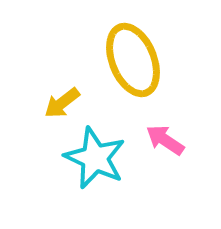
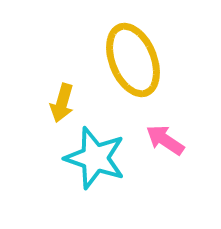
yellow arrow: rotated 36 degrees counterclockwise
cyan star: rotated 6 degrees counterclockwise
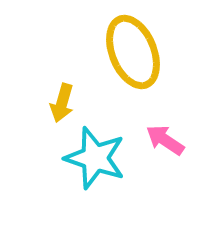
yellow ellipse: moved 8 px up
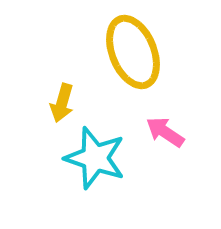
pink arrow: moved 8 px up
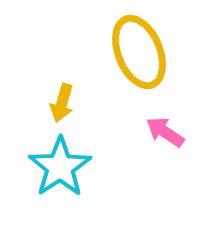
yellow ellipse: moved 6 px right
cyan star: moved 35 px left, 9 px down; rotated 20 degrees clockwise
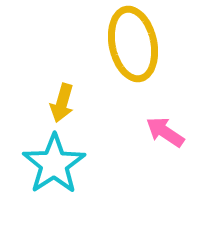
yellow ellipse: moved 6 px left, 8 px up; rotated 10 degrees clockwise
cyan star: moved 6 px left, 3 px up
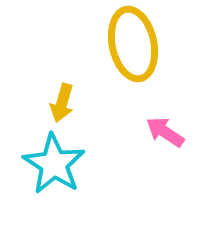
cyan star: rotated 6 degrees counterclockwise
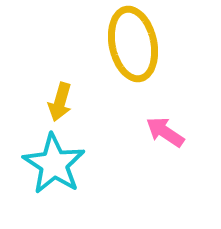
yellow arrow: moved 2 px left, 1 px up
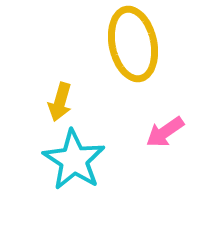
pink arrow: rotated 69 degrees counterclockwise
cyan star: moved 20 px right, 4 px up
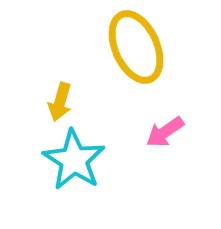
yellow ellipse: moved 3 px right, 3 px down; rotated 12 degrees counterclockwise
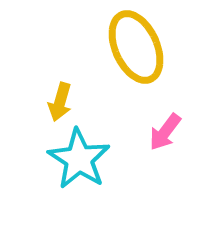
pink arrow: rotated 18 degrees counterclockwise
cyan star: moved 5 px right, 1 px up
